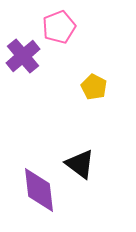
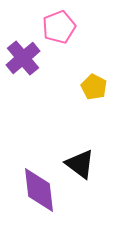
purple cross: moved 2 px down
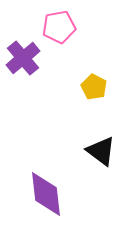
pink pentagon: rotated 12 degrees clockwise
black triangle: moved 21 px right, 13 px up
purple diamond: moved 7 px right, 4 px down
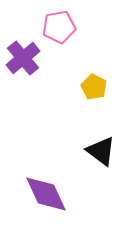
purple diamond: rotated 18 degrees counterclockwise
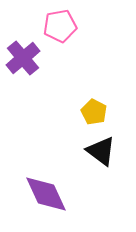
pink pentagon: moved 1 px right, 1 px up
yellow pentagon: moved 25 px down
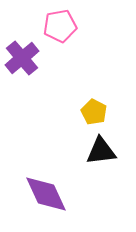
purple cross: moved 1 px left
black triangle: rotated 44 degrees counterclockwise
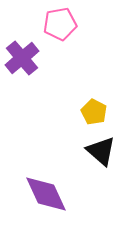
pink pentagon: moved 2 px up
black triangle: rotated 48 degrees clockwise
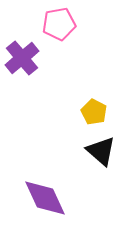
pink pentagon: moved 1 px left
purple diamond: moved 1 px left, 4 px down
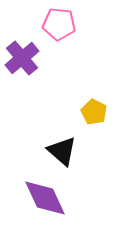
pink pentagon: rotated 16 degrees clockwise
black triangle: moved 39 px left
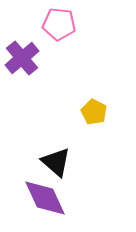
black triangle: moved 6 px left, 11 px down
